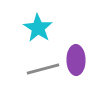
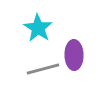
purple ellipse: moved 2 px left, 5 px up
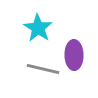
gray line: rotated 28 degrees clockwise
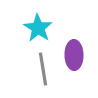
gray line: rotated 68 degrees clockwise
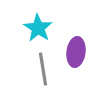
purple ellipse: moved 2 px right, 3 px up; rotated 8 degrees clockwise
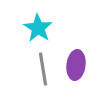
purple ellipse: moved 13 px down
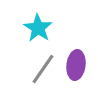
gray line: rotated 44 degrees clockwise
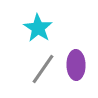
purple ellipse: rotated 8 degrees counterclockwise
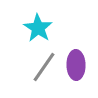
gray line: moved 1 px right, 2 px up
